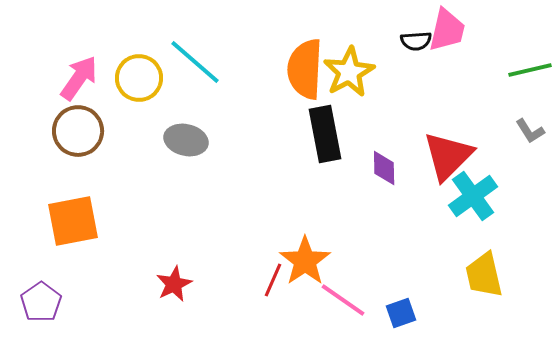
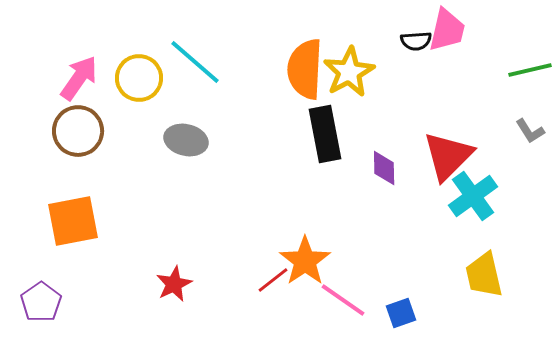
red line: rotated 28 degrees clockwise
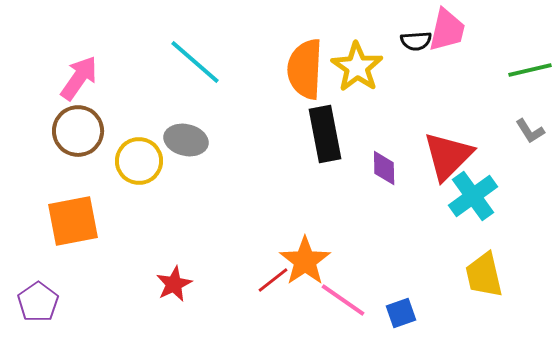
yellow star: moved 8 px right, 5 px up; rotated 9 degrees counterclockwise
yellow circle: moved 83 px down
purple pentagon: moved 3 px left
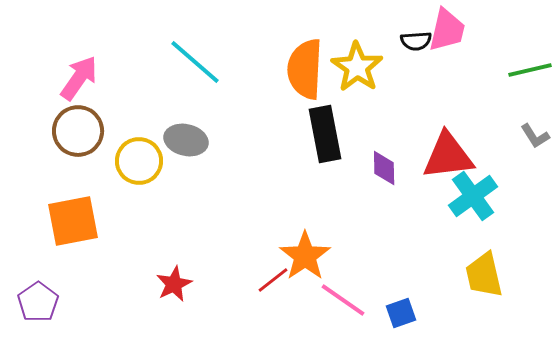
gray L-shape: moved 5 px right, 5 px down
red triangle: rotated 38 degrees clockwise
orange star: moved 5 px up
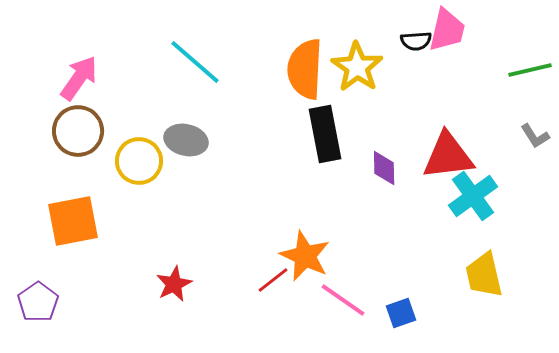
orange star: rotated 12 degrees counterclockwise
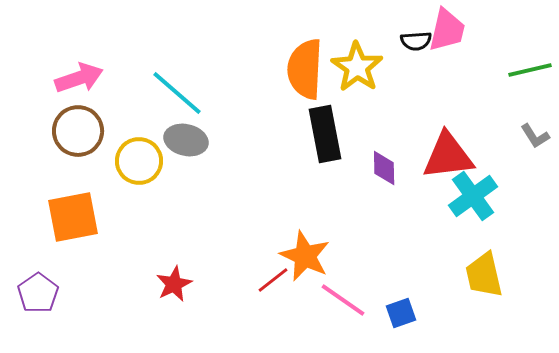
cyan line: moved 18 px left, 31 px down
pink arrow: rotated 36 degrees clockwise
orange square: moved 4 px up
purple pentagon: moved 9 px up
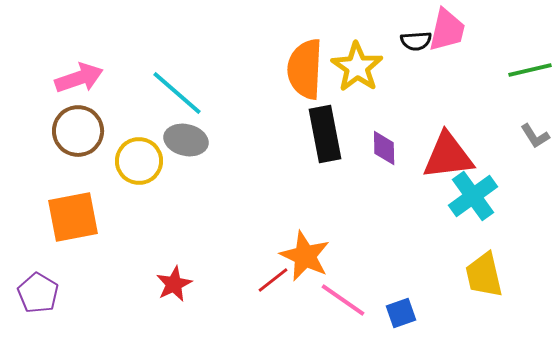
purple diamond: moved 20 px up
purple pentagon: rotated 6 degrees counterclockwise
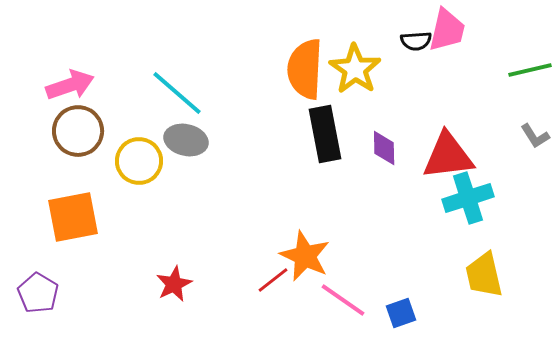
yellow star: moved 2 px left, 2 px down
pink arrow: moved 9 px left, 7 px down
cyan cross: moved 5 px left, 2 px down; rotated 18 degrees clockwise
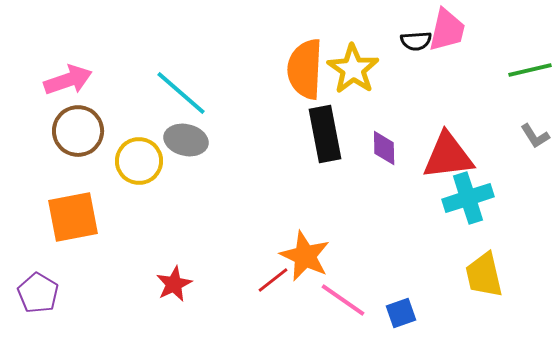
yellow star: moved 2 px left
pink arrow: moved 2 px left, 5 px up
cyan line: moved 4 px right
